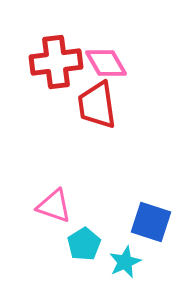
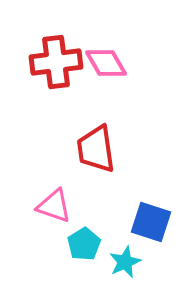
red trapezoid: moved 1 px left, 44 px down
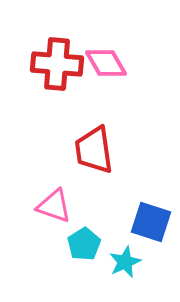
red cross: moved 1 px right, 2 px down; rotated 12 degrees clockwise
red trapezoid: moved 2 px left, 1 px down
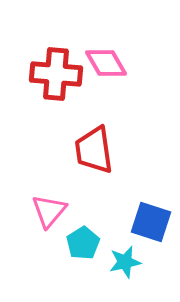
red cross: moved 1 px left, 10 px down
pink triangle: moved 5 px left, 5 px down; rotated 51 degrees clockwise
cyan pentagon: moved 1 px left, 1 px up
cyan star: rotated 12 degrees clockwise
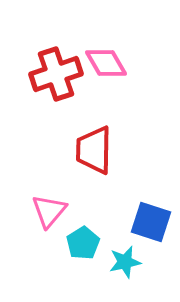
red cross: rotated 24 degrees counterclockwise
red trapezoid: rotated 9 degrees clockwise
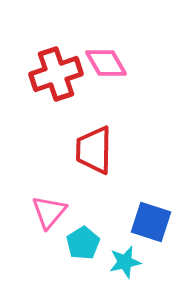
pink triangle: moved 1 px down
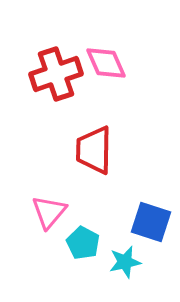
pink diamond: rotated 6 degrees clockwise
cyan pentagon: rotated 12 degrees counterclockwise
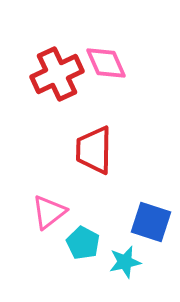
red cross: moved 1 px right; rotated 6 degrees counterclockwise
pink triangle: rotated 12 degrees clockwise
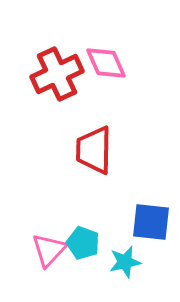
pink triangle: moved 38 px down; rotated 9 degrees counterclockwise
blue square: rotated 12 degrees counterclockwise
cyan pentagon: rotated 8 degrees counterclockwise
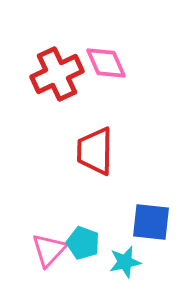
red trapezoid: moved 1 px right, 1 px down
